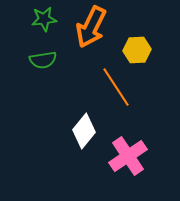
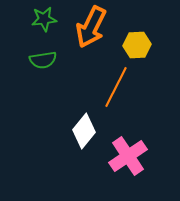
yellow hexagon: moved 5 px up
orange line: rotated 60 degrees clockwise
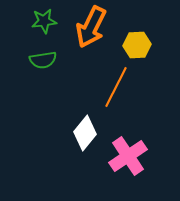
green star: moved 2 px down
white diamond: moved 1 px right, 2 px down
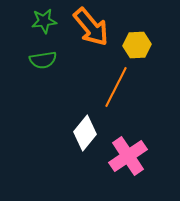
orange arrow: rotated 66 degrees counterclockwise
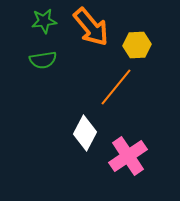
orange line: rotated 12 degrees clockwise
white diamond: rotated 12 degrees counterclockwise
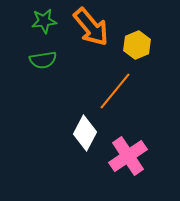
yellow hexagon: rotated 20 degrees counterclockwise
orange line: moved 1 px left, 4 px down
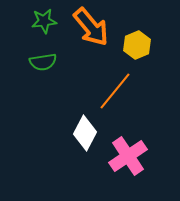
green semicircle: moved 2 px down
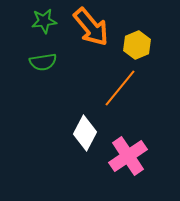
orange line: moved 5 px right, 3 px up
